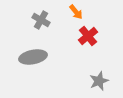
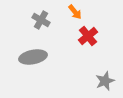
orange arrow: moved 1 px left
gray star: moved 6 px right
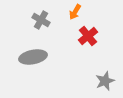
orange arrow: rotated 70 degrees clockwise
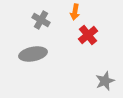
orange arrow: rotated 21 degrees counterclockwise
red cross: moved 1 px up
gray ellipse: moved 3 px up
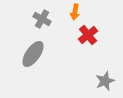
gray cross: moved 1 px right, 1 px up
gray ellipse: rotated 44 degrees counterclockwise
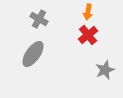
orange arrow: moved 13 px right
gray cross: moved 3 px left
gray star: moved 11 px up
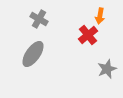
orange arrow: moved 12 px right, 4 px down
gray star: moved 2 px right, 1 px up
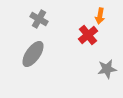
gray star: rotated 12 degrees clockwise
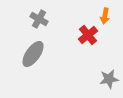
orange arrow: moved 5 px right
gray star: moved 2 px right, 10 px down
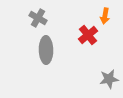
gray cross: moved 1 px left, 1 px up
gray ellipse: moved 13 px right, 4 px up; rotated 36 degrees counterclockwise
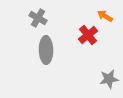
orange arrow: rotated 112 degrees clockwise
